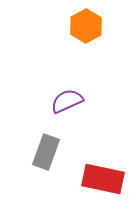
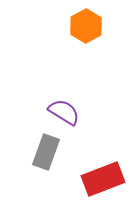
purple semicircle: moved 3 px left, 11 px down; rotated 56 degrees clockwise
red rectangle: rotated 33 degrees counterclockwise
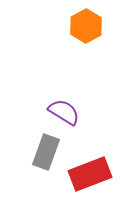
red rectangle: moved 13 px left, 5 px up
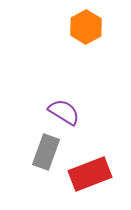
orange hexagon: moved 1 px down
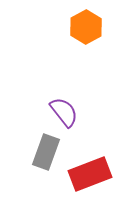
purple semicircle: rotated 20 degrees clockwise
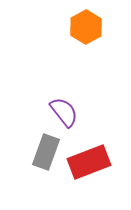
red rectangle: moved 1 px left, 12 px up
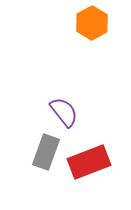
orange hexagon: moved 6 px right, 4 px up
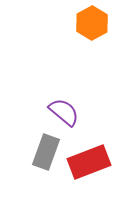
purple semicircle: rotated 12 degrees counterclockwise
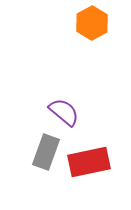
red rectangle: rotated 9 degrees clockwise
